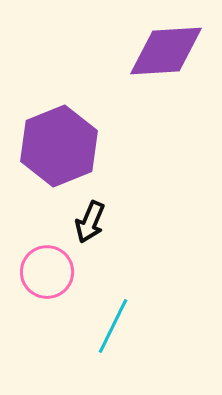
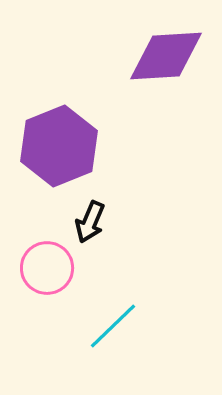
purple diamond: moved 5 px down
pink circle: moved 4 px up
cyan line: rotated 20 degrees clockwise
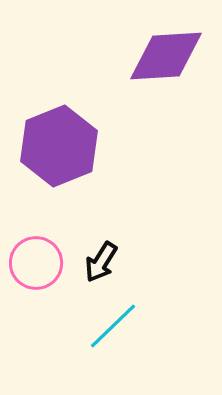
black arrow: moved 11 px right, 40 px down; rotated 9 degrees clockwise
pink circle: moved 11 px left, 5 px up
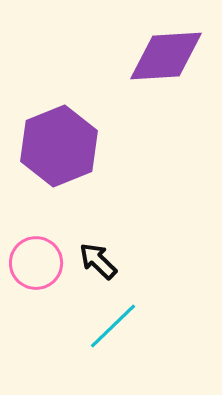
black arrow: moved 3 px left, 1 px up; rotated 102 degrees clockwise
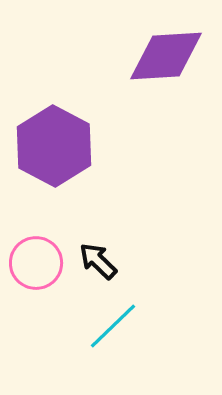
purple hexagon: moved 5 px left; rotated 10 degrees counterclockwise
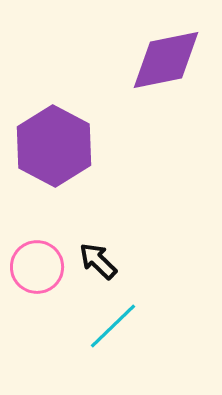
purple diamond: moved 4 px down; rotated 8 degrees counterclockwise
pink circle: moved 1 px right, 4 px down
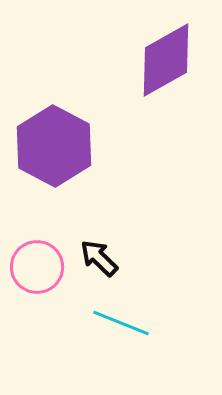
purple diamond: rotated 18 degrees counterclockwise
black arrow: moved 1 px right, 3 px up
cyan line: moved 8 px right, 3 px up; rotated 66 degrees clockwise
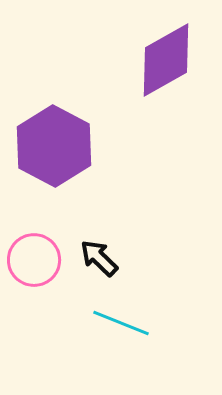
pink circle: moved 3 px left, 7 px up
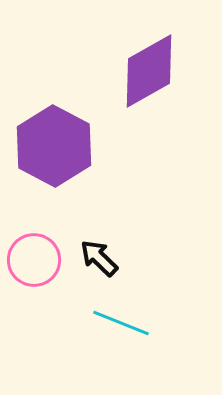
purple diamond: moved 17 px left, 11 px down
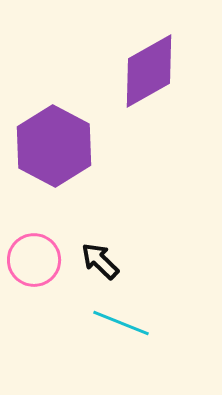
black arrow: moved 1 px right, 3 px down
